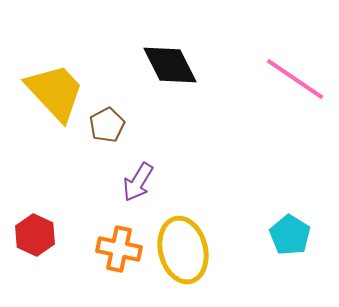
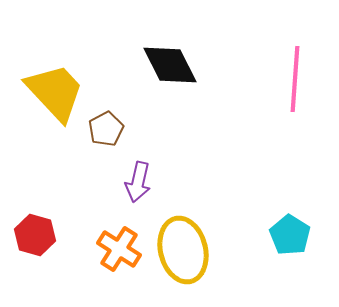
pink line: rotated 60 degrees clockwise
brown pentagon: moved 1 px left, 4 px down
purple arrow: rotated 18 degrees counterclockwise
red hexagon: rotated 9 degrees counterclockwise
orange cross: rotated 21 degrees clockwise
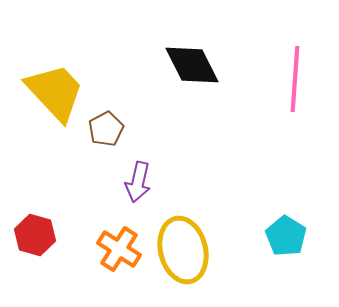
black diamond: moved 22 px right
cyan pentagon: moved 4 px left, 1 px down
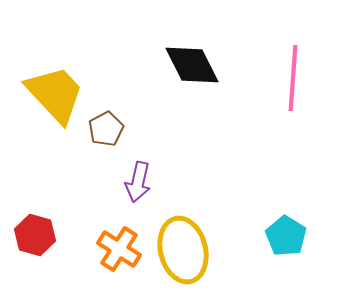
pink line: moved 2 px left, 1 px up
yellow trapezoid: moved 2 px down
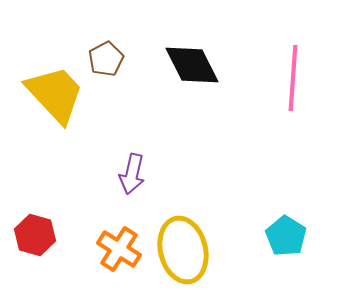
brown pentagon: moved 70 px up
purple arrow: moved 6 px left, 8 px up
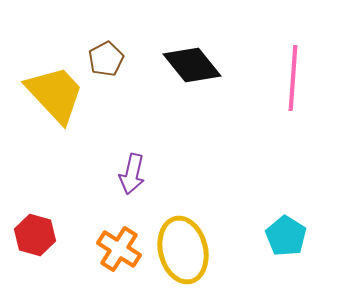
black diamond: rotated 12 degrees counterclockwise
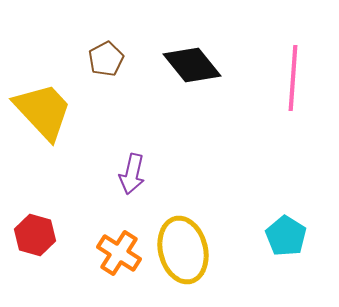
yellow trapezoid: moved 12 px left, 17 px down
orange cross: moved 4 px down
